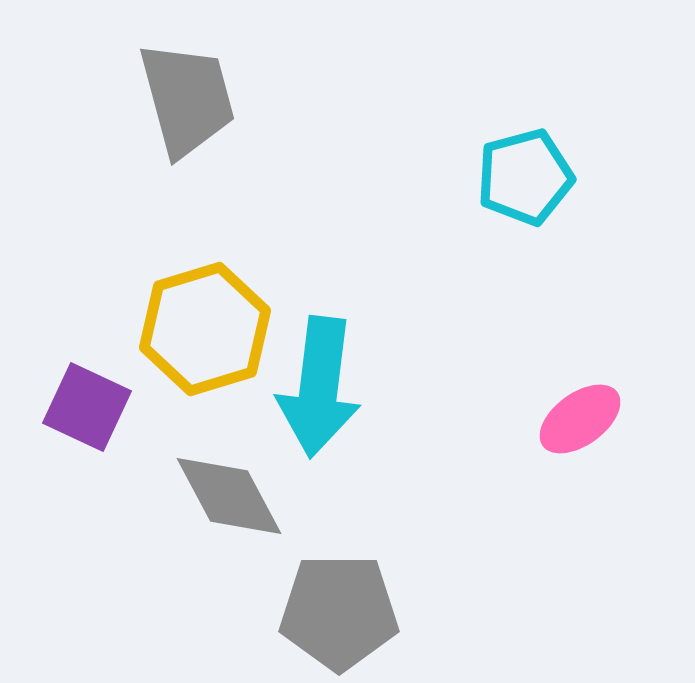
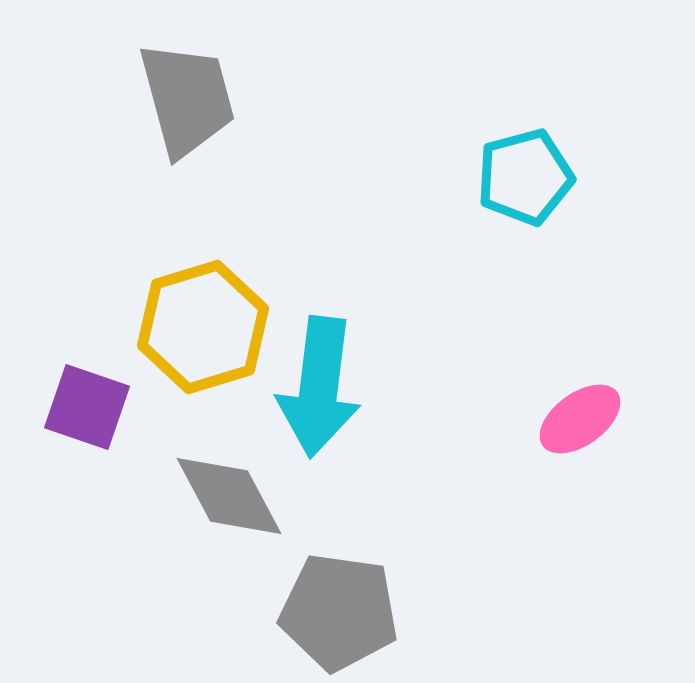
yellow hexagon: moved 2 px left, 2 px up
purple square: rotated 6 degrees counterclockwise
gray pentagon: rotated 8 degrees clockwise
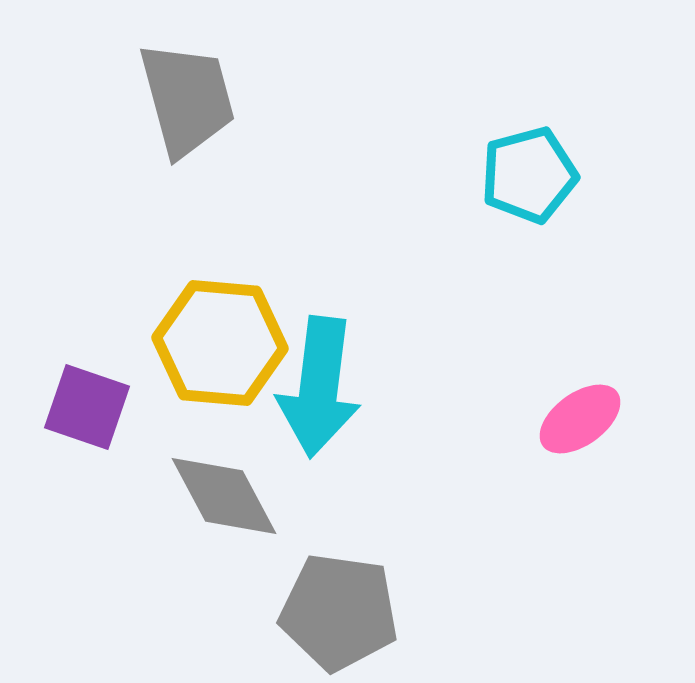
cyan pentagon: moved 4 px right, 2 px up
yellow hexagon: moved 17 px right, 16 px down; rotated 22 degrees clockwise
gray diamond: moved 5 px left
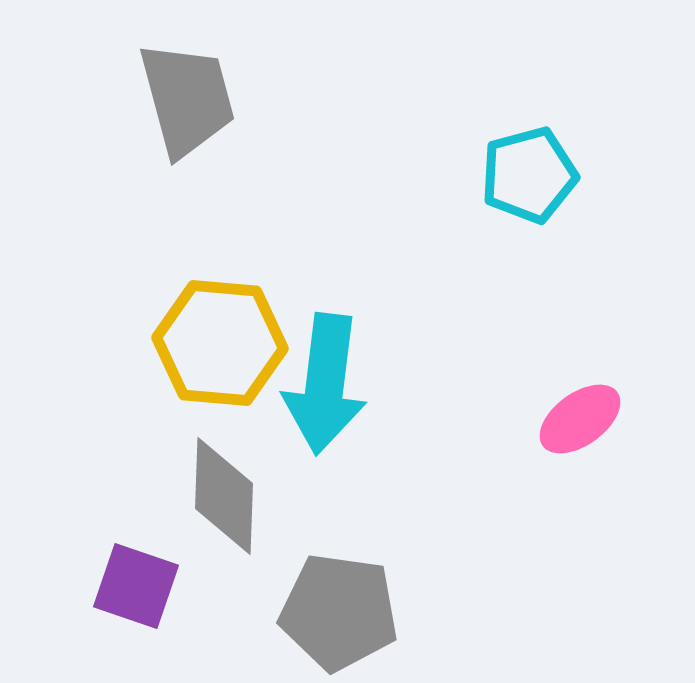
cyan arrow: moved 6 px right, 3 px up
purple square: moved 49 px right, 179 px down
gray diamond: rotated 30 degrees clockwise
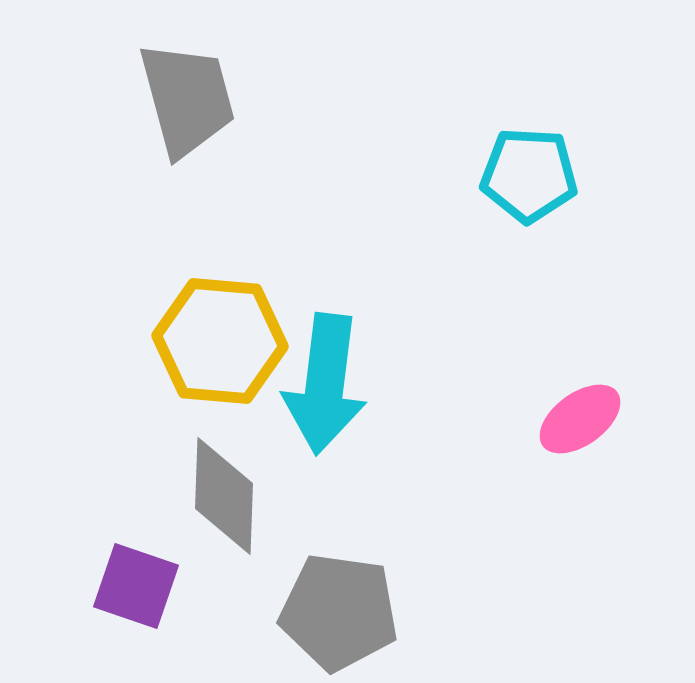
cyan pentagon: rotated 18 degrees clockwise
yellow hexagon: moved 2 px up
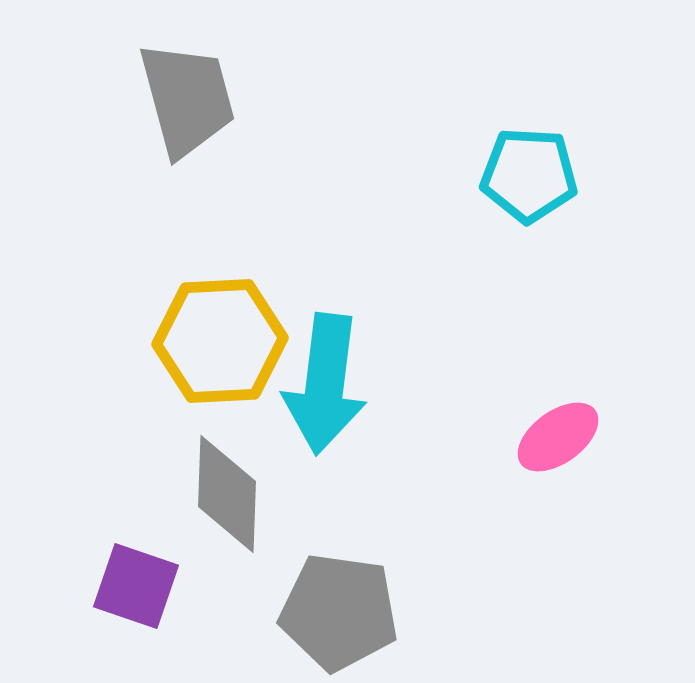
yellow hexagon: rotated 8 degrees counterclockwise
pink ellipse: moved 22 px left, 18 px down
gray diamond: moved 3 px right, 2 px up
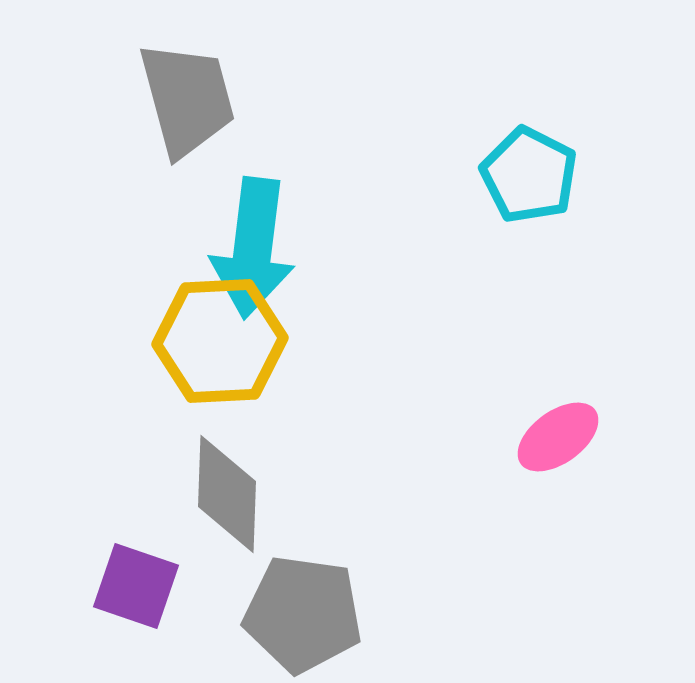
cyan pentagon: rotated 24 degrees clockwise
cyan arrow: moved 72 px left, 136 px up
gray pentagon: moved 36 px left, 2 px down
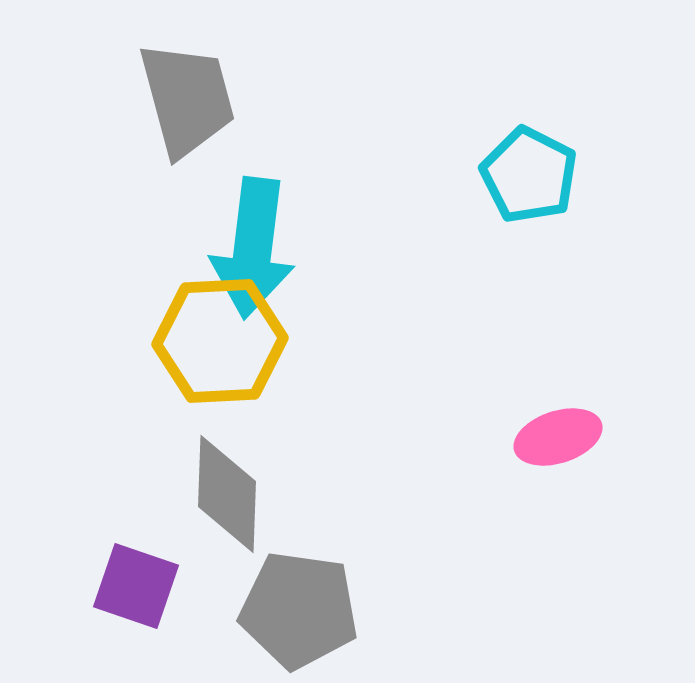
pink ellipse: rotated 18 degrees clockwise
gray pentagon: moved 4 px left, 4 px up
